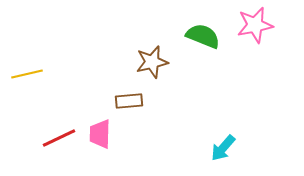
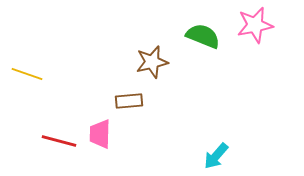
yellow line: rotated 32 degrees clockwise
red line: moved 3 px down; rotated 40 degrees clockwise
cyan arrow: moved 7 px left, 8 px down
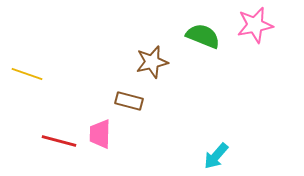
brown rectangle: rotated 20 degrees clockwise
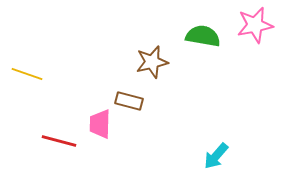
green semicircle: rotated 12 degrees counterclockwise
pink trapezoid: moved 10 px up
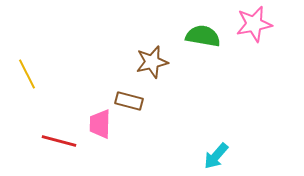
pink star: moved 1 px left, 1 px up
yellow line: rotated 44 degrees clockwise
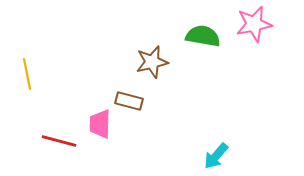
yellow line: rotated 16 degrees clockwise
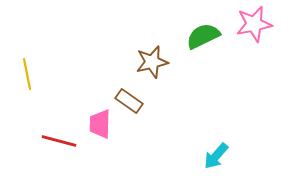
green semicircle: rotated 36 degrees counterclockwise
brown rectangle: rotated 20 degrees clockwise
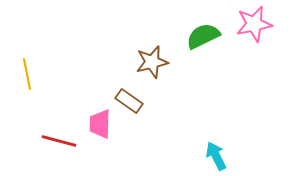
cyan arrow: rotated 112 degrees clockwise
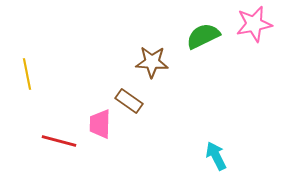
brown star: rotated 16 degrees clockwise
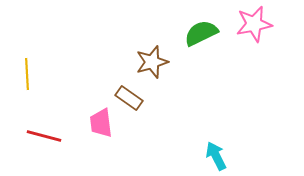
green semicircle: moved 2 px left, 3 px up
brown star: rotated 20 degrees counterclockwise
yellow line: rotated 8 degrees clockwise
brown rectangle: moved 3 px up
pink trapezoid: moved 1 px right, 1 px up; rotated 8 degrees counterclockwise
red line: moved 15 px left, 5 px up
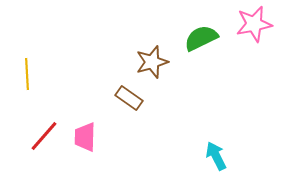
green semicircle: moved 5 px down
pink trapezoid: moved 16 px left, 14 px down; rotated 8 degrees clockwise
red line: rotated 64 degrees counterclockwise
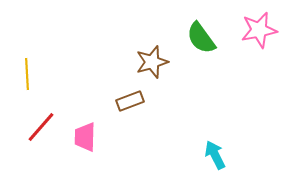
pink star: moved 5 px right, 6 px down
green semicircle: rotated 100 degrees counterclockwise
brown rectangle: moved 1 px right, 3 px down; rotated 56 degrees counterclockwise
red line: moved 3 px left, 9 px up
cyan arrow: moved 1 px left, 1 px up
